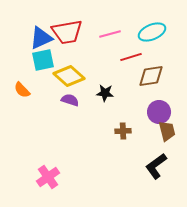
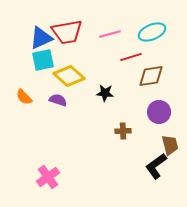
orange semicircle: moved 2 px right, 7 px down
purple semicircle: moved 12 px left
brown trapezoid: moved 3 px right, 14 px down
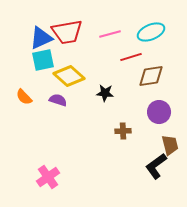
cyan ellipse: moved 1 px left
